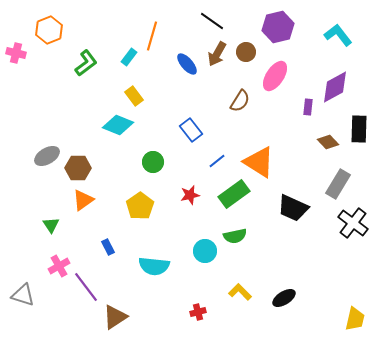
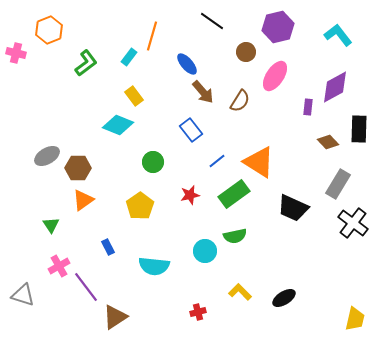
brown arrow at (217, 54): moved 14 px left, 38 px down; rotated 70 degrees counterclockwise
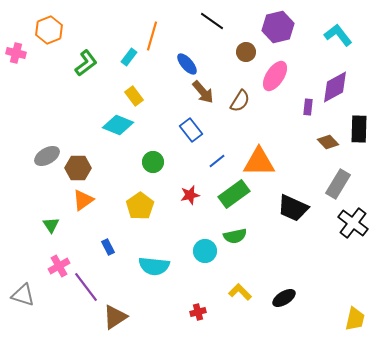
orange triangle at (259, 162): rotated 32 degrees counterclockwise
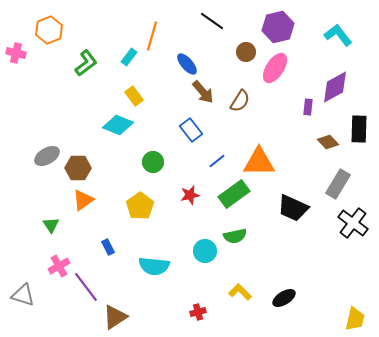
pink ellipse at (275, 76): moved 8 px up
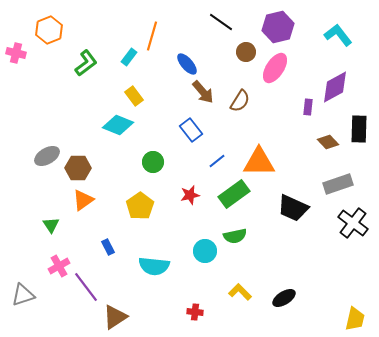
black line at (212, 21): moved 9 px right, 1 px down
gray rectangle at (338, 184): rotated 40 degrees clockwise
gray triangle at (23, 295): rotated 35 degrees counterclockwise
red cross at (198, 312): moved 3 px left; rotated 21 degrees clockwise
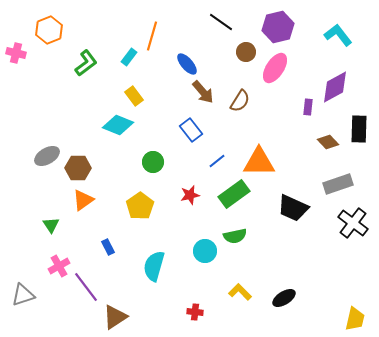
cyan semicircle at (154, 266): rotated 100 degrees clockwise
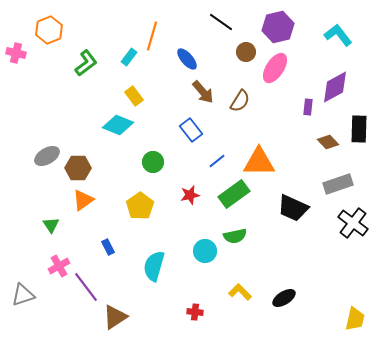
blue ellipse at (187, 64): moved 5 px up
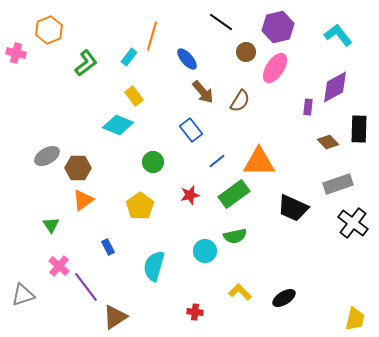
pink cross at (59, 266): rotated 20 degrees counterclockwise
